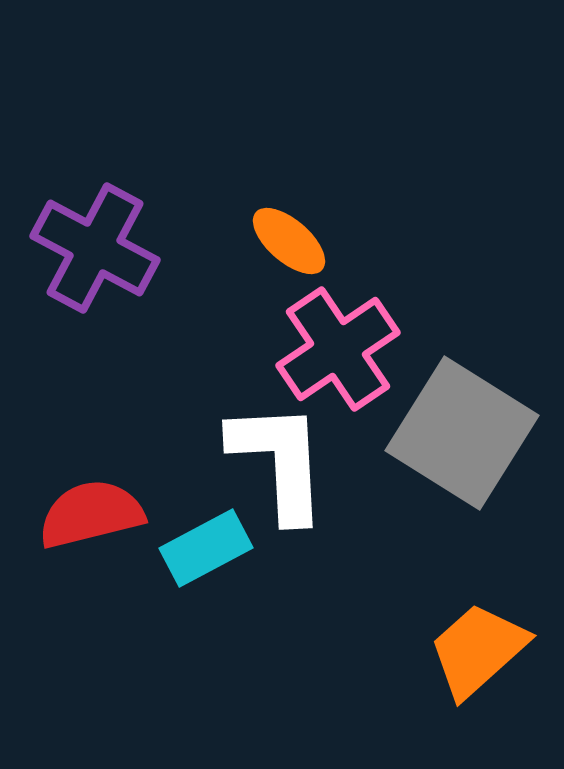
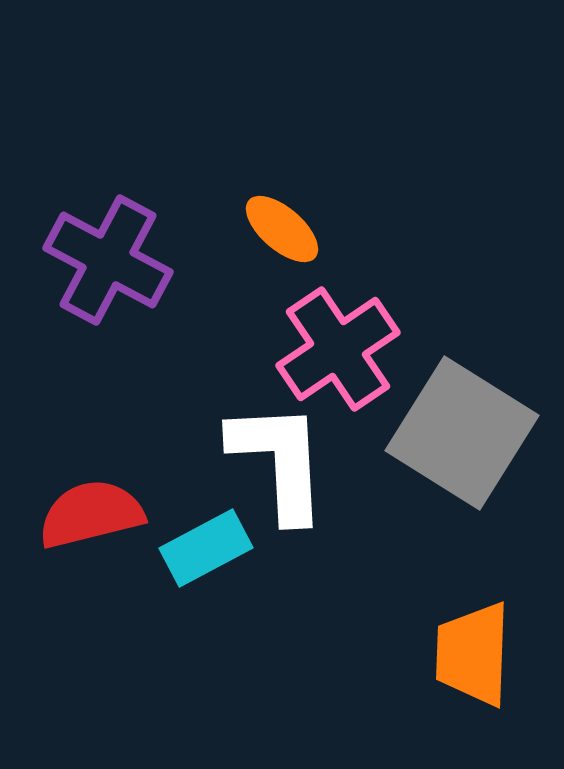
orange ellipse: moved 7 px left, 12 px up
purple cross: moved 13 px right, 12 px down
orange trapezoid: moved 5 px left, 4 px down; rotated 46 degrees counterclockwise
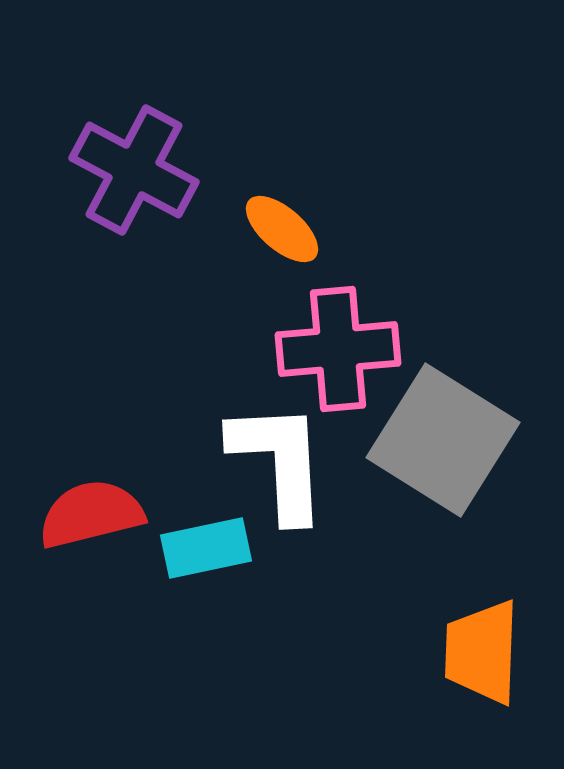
purple cross: moved 26 px right, 90 px up
pink cross: rotated 29 degrees clockwise
gray square: moved 19 px left, 7 px down
cyan rectangle: rotated 16 degrees clockwise
orange trapezoid: moved 9 px right, 2 px up
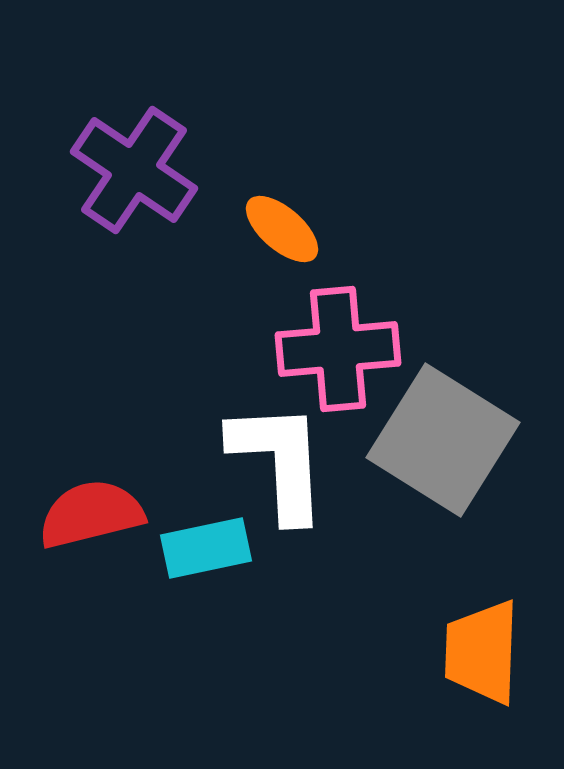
purple cross: rotated 6 degrees clockwise
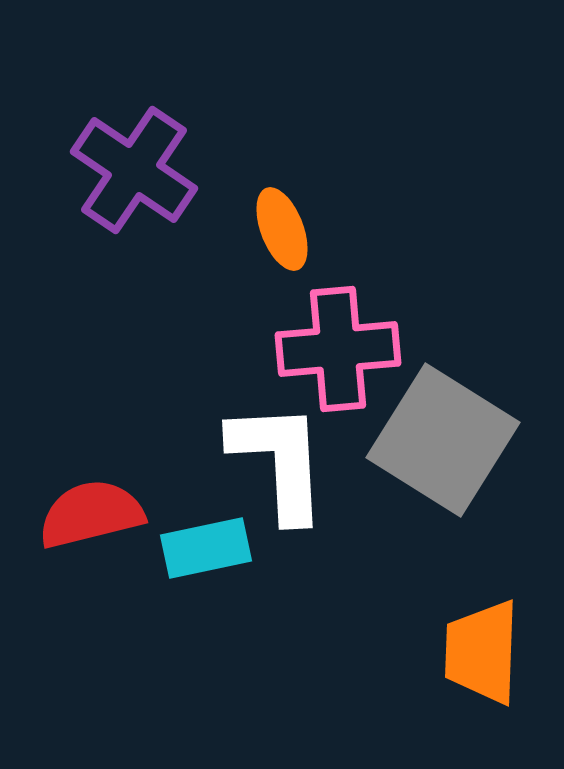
orange ellipse: rotated 28 degrees clockwise
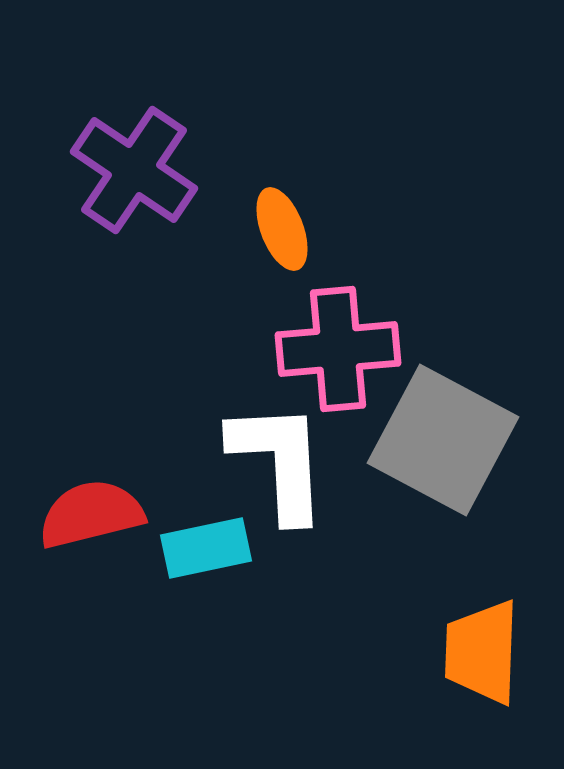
gray square: rotated 4 degrees counterclockwise
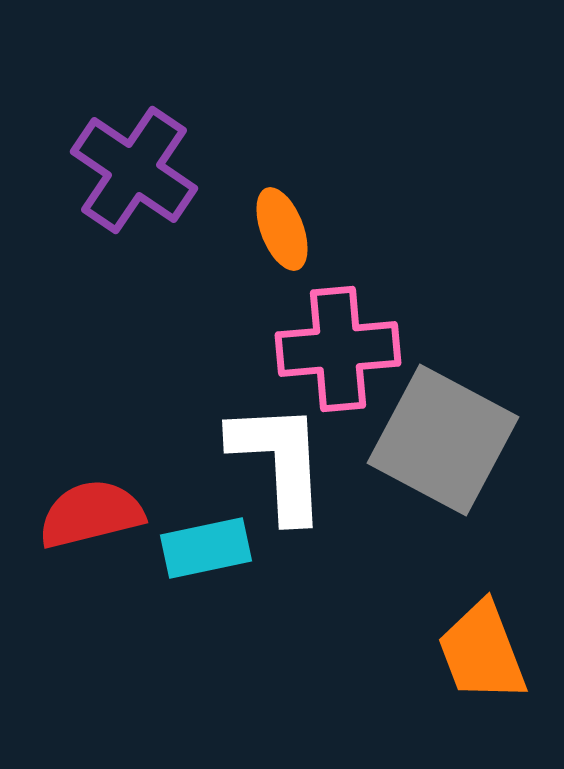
orange trapezoid: rotated 23 degrees counterclockwise
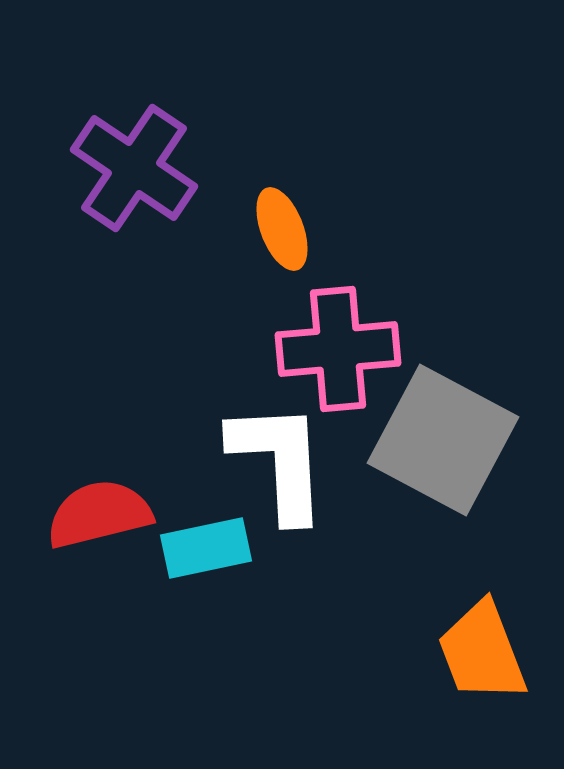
purple cross: moved 2 px up
red semicircle: moved 8 px right
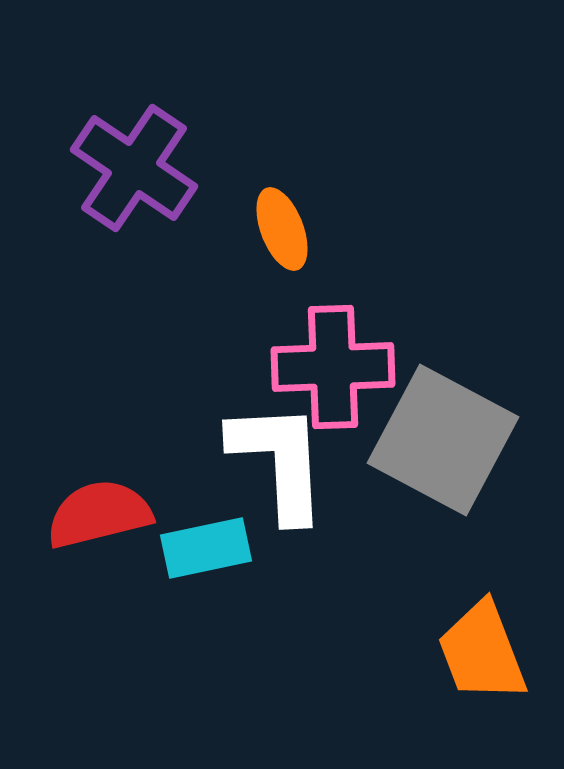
pink cross: moved 5 px left, 18 px down; rotated 3 degrees clockwise
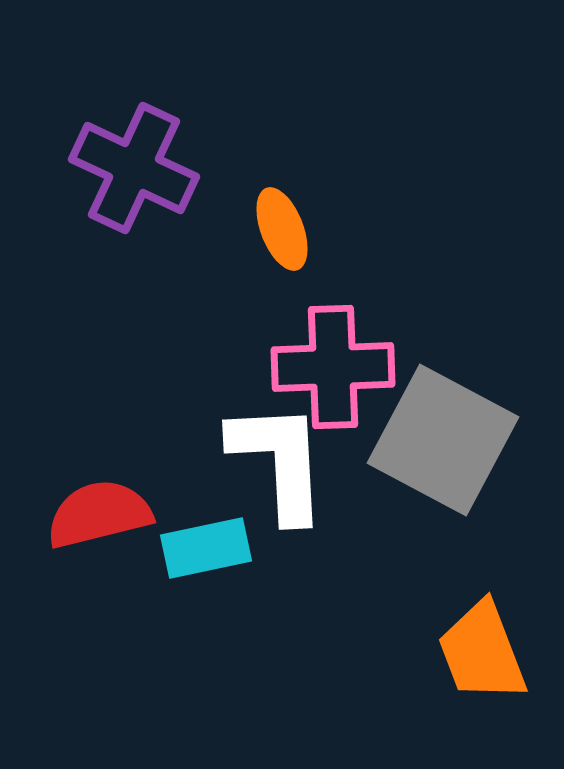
purple cross: rotated 9 degrees counterclockwise
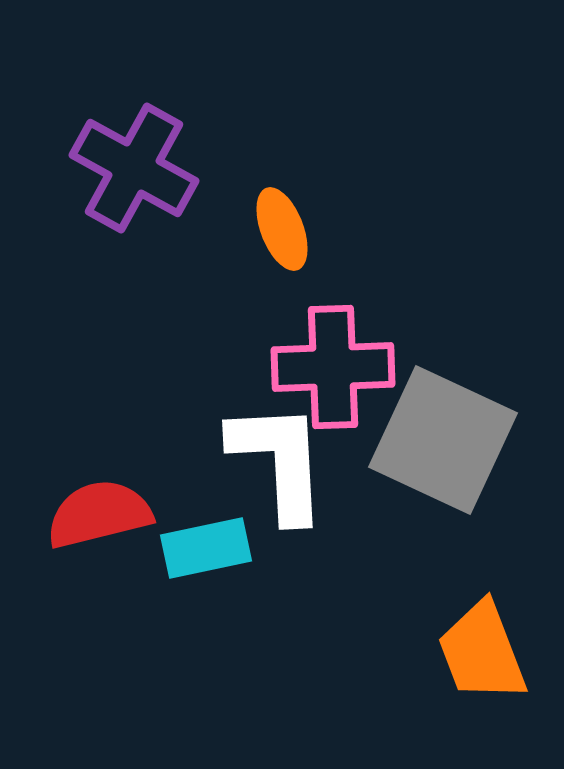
purple cross: rotated 4 degrees clockwise
gray square: rotated 3 degrees counterclockwise
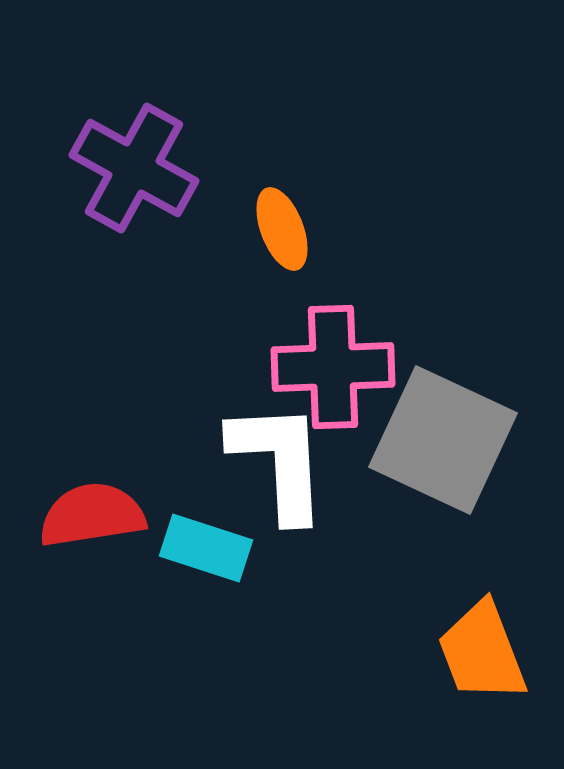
red semicircle: moved 7 px left, 1 px down; rotated 5 degrees clockwise
cyan rectangle: rotated 30 degrees clockwise
